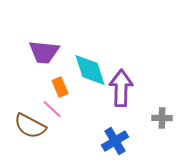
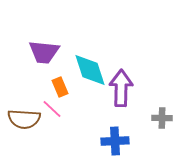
brown semicircle: moved 6 px left, 7 px up; rotated 24 degrees counterclockwise
blue cross: rotated 28 degrees clockwise
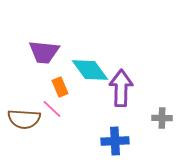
cyan diamond: rotated 18 degrees counterclockwise
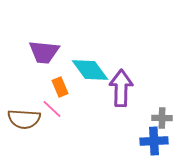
blue cross: moved 39 px right
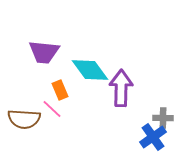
orange rectangle: moved 3 px down
gray cross: moved 1 px right
blue cross: moved 1 px left, 4 px up; rotated 32 degrees counterclockwise
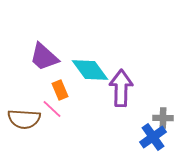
purple trapezoid: moved 5 px down; rotated 36 degrees clockwise
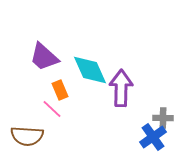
cyan diamond: rotated 12 degrees clockwise
brown semicircle: moved 3 px right, 17 px down
